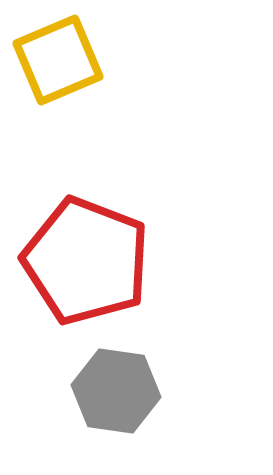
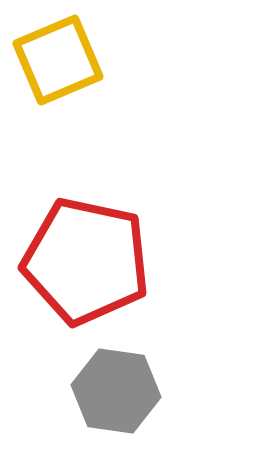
red pentagon: rotated 9 degrees counterclockwise
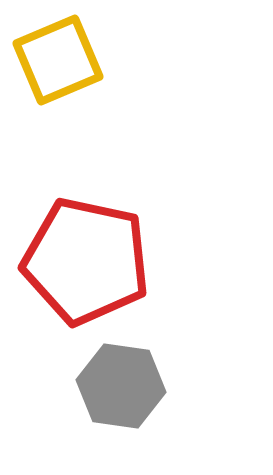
gray hexagon: moved 5 px right, 5 px up
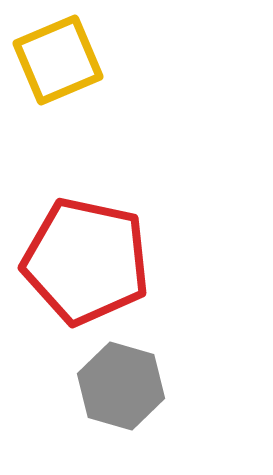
gray hexagon: rotated 8 degrees clockwise
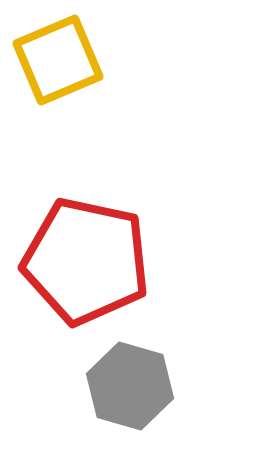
gray hexagon: moved 9 px right
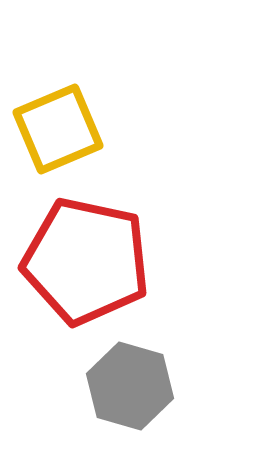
yellow square: moved 69 px down
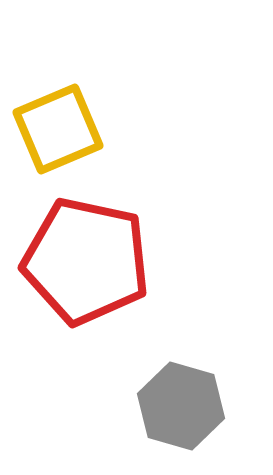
gray hexagon: moved 51 px right, 20 px down
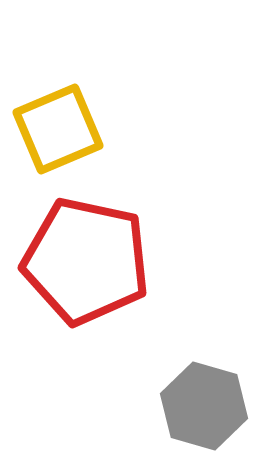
gray hexagon: moved 23 px right
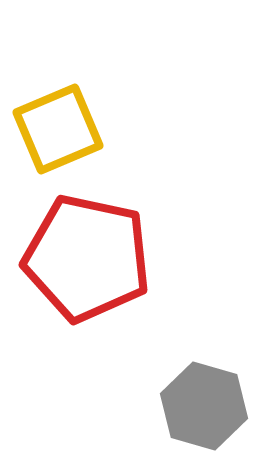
red pentagon: moved 1 px right, 3 px up
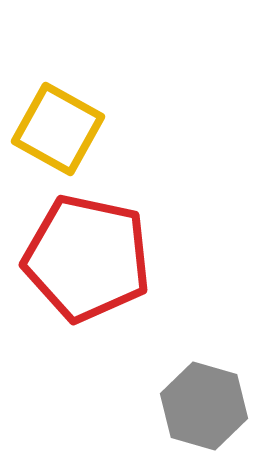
yellow square: rotated 38 degrees counterclockwise
